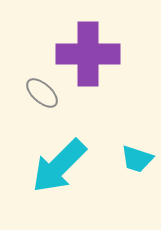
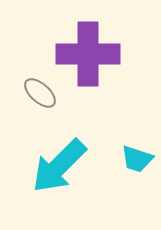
gray ellipse: moved 2 px left
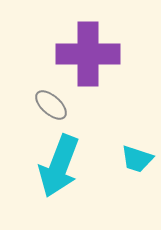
gray ellipse: moved 11 px right, 12 px down
cyan arrow: rotated 24 degrees counterclockwise
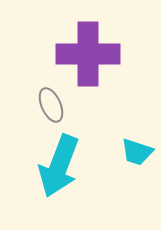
gray ellipse: rotated 24 degrees clockwise
cyan trapezoid: moved 7 px up
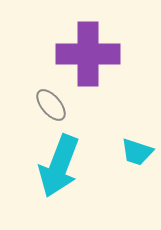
gray ellipse: rotated 16 degrees counterclockwise
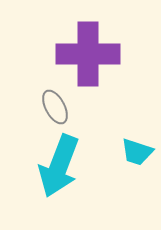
gray ellipse: moved 4 px right, 2 px down; rotated 12 degrees clockwise
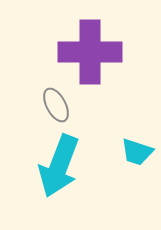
purple cross: moved 2 px right, 2 px up
gray ellipse: moved 1 px right, 2 px up
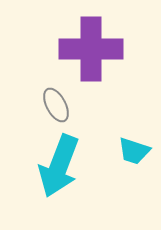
purple cross: moved 1 px right, 3 px up
cyan trapezoid: moved 3 px left, 1 px up
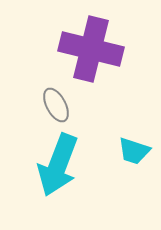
purple cross: rotated 14 degrees clockwise
cyan arrow: moved 1 px left, 1 px up
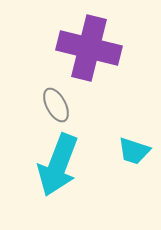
purple cross: moved 2 px left, 1 px up
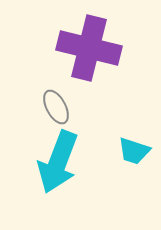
gray ellipse: moved 2 px down
cyan arrow: moved 3 px up
